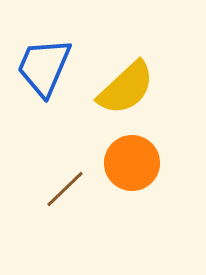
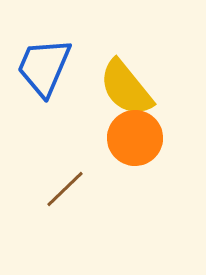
yellow semicircle: rotated 94 degrees clockwise
orange circle: moved 3 px right, 25 px up
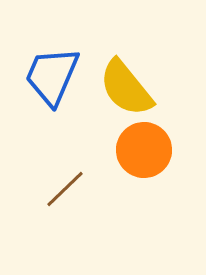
blue trapezoid: moved 8 px right, 9 px down
orange circle: moved 9 px right, 12 px down
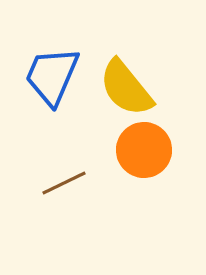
brown line: moved 1 px left, 6 px up; rotated 18 degrees clockwise
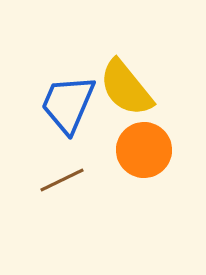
blue trapezoid: moved 16 px right, 28 px down
brown line: moved 2 px left, 3 px up
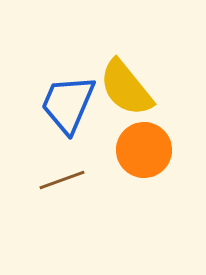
brown line: rotated 6 degrees clockwise
